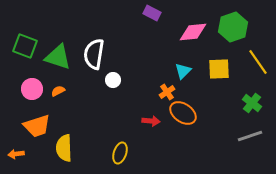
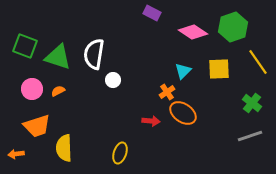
pink diamond: rotated 40 degrees clockwise
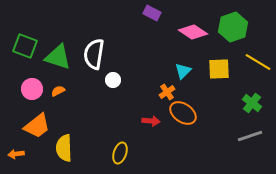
yellow line: rotated 24 degrees counterclockwise
orange trapezoid: rotated 20 degrees counterclockwise
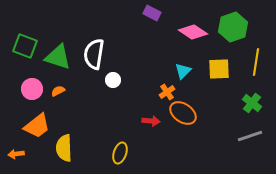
yellow line: moved 2 px left; rotated 68 degrees clockwise
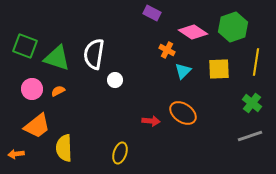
green triangle: moved 1 px left, 1 px down
white circle: moved 2 px right
orange cross: moved 42 px up; rotated 28 degrees counterclockwise
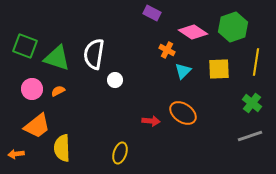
yellow semicircle: moved 2 px left
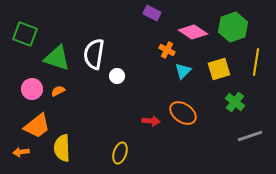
green square: moved 12 px up
yellow square: rotated 15 degrees counterclockwise
white circle: moved 2 px right, 4 px up
green cross: moved 17 px left, 1 px up
orange arrow: moved 5 px right, 2 px up
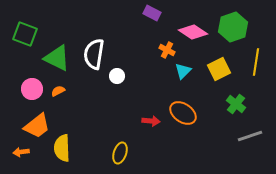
green triangle: rotated 8 degrees clockwise
yellow square: rotated 10 degrees counterclockwise
green cross: moved 1 px right, 2 px down
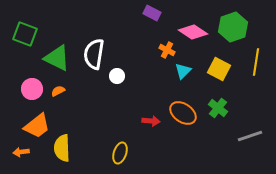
yellow square: rotated 35 degrees counterclockwise
green cross: moved 18 px left, 4 px down
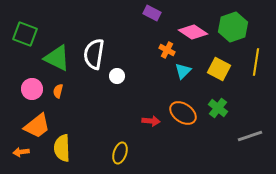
orange semicircle: rotated 48 degrees counterclockwise
